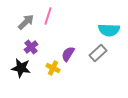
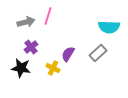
gray arrow: rotated 30 degrees clockwise
cyan semicircle: moved 3 px up
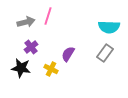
gray rectangle: moved 7 px right; rotated 12 degrees counterclockwise
yellow cross: moved 2 px left, 1 px down
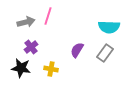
purple semicircle: moved 9 px right, 4 px up
yellow cross: rotated 16 degrees counterclockwise
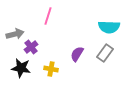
gray arrow: moved 11 px left, 12 px down
purple semicircle: moved 4 px down
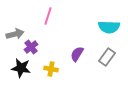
gray rectangle: moved 2 px right, 4 px down
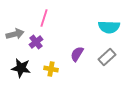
pink line: moved 4 px left, 2 px down
purple cross: moved 5 px right, 5 px up
gray rectangle: rotated 12 degrees clockwise
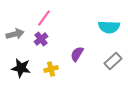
pink line: rotated 18 degrees clockwise
purple cross: moved 5 px right, 3 px up
gray rectangle: moved 6 px right, 4 px down
yellow cross: rotated 24 degrees counterclockwise
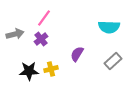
black star: moved 8 px right, 3 px down; rotated 12 degrees counterclockwise
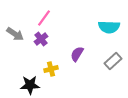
gray arrow: rotated 48 degrees clockwise
black star: moved 1 px right, 14 px down
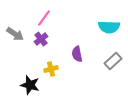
purple semicircle: rotated 42 degrees counterclockwise
black star: rotated 18 degrees clockwise
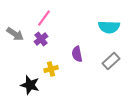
gray rectangle: moved 2 px left
